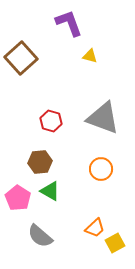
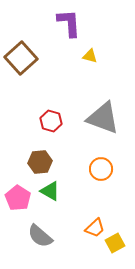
purple L-shape: rotated 16 degrees clockwise
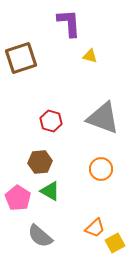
brown square: rotated 24 degrees clockwise
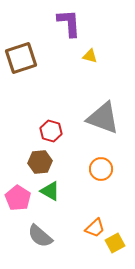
red hexagon: moved 10 px down
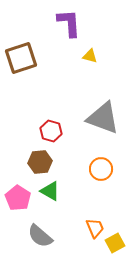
orange trapezoid: rotated 70 degrees counterclockwise
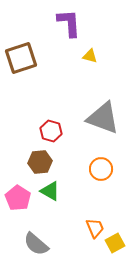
gray semicircle: moved 4 px left, 8 px down
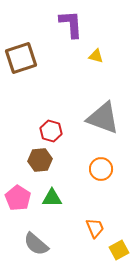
purple L-shape: moved 2 px right, 1 px down
yellow triangle: moved 6 px right
brown hexagon: moved 2 px up
green triangle: moved 2 px right, 7 px down; rotated 30 degrees counterclockwise
yellow square: moved 4 px right, 7 px down
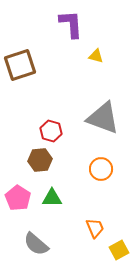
brown square: moved 1 px left, 7 px down
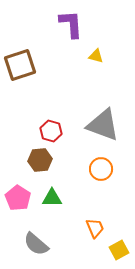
gray triangle: moved 7 px down
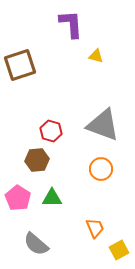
brown hexagon: moved 3 px left
